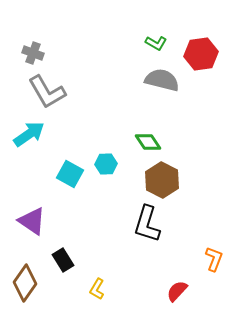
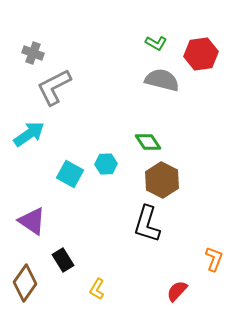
gray L-shape: moved 7 px right, 5 px up; rotated 93 degrees clockwise
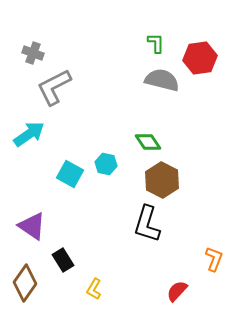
green L-shape: rotated 120 degrees counterclockwise
red hexagon: moved 1 px left, 4 px down
cyan hexagon: rotated 15 degrees clockwise
purple triangle: moved 5 px down
yellow L-shape: moved 3 px left
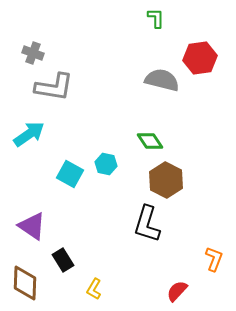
green L-shape: moved 25 px up
gray L-shape: rotated 144 degrees counterclockwise
green diamond: moved 2 px right, 1 px up
brown hexagon: moved 4 px right
brown diamond: rotated 33 degrees counterclockwise
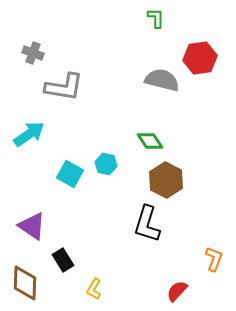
gray L-shape: moved 10 px right
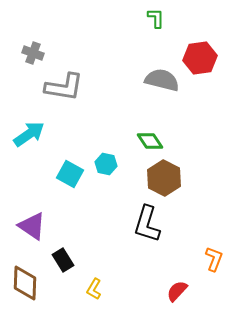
brown hexagon: moved 2 px left, 2 px up
